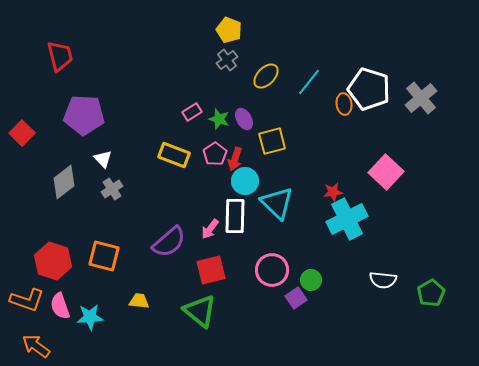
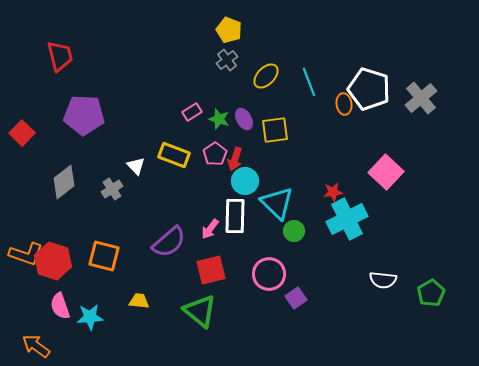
cyan line at (309, 82): rotated 60 degrees counterclockwise
yellow square at (272, 141): moved 3 px right, 11 px up; rotated 8 degrees clockwise
white triangle at (103, 159): moved 33 px right, 7 px down
pink circle at (272, 270): moved 3 px left, 4 px down
green circle at (311, 280): moved 17 px left, 49 px up
orange L-shape at (27, 300): moved 1 px left, 46 px up
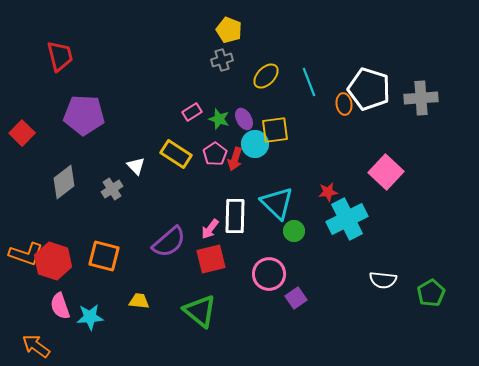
gray cross at (227, 60): moved 5 px left; rotated 20 degrees clockwise
gray cross at (421, 98): rotated 36 degrees clockwise
yellow rectangle at (174, 155): moved 2 px right, 1 px up; rotated 12 degrees clockwise
cyan circle at (245, 181): moved 10 px right, 37 px up
red star at (333, 192): moved 5 px left
red square at (211, 270): moved 11 px up
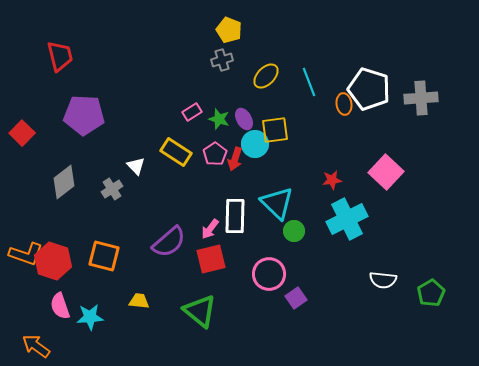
yellow rectangle at (176, 154): moved 2 px up
red star at (328, 192): moved 4 px right, 12 px up
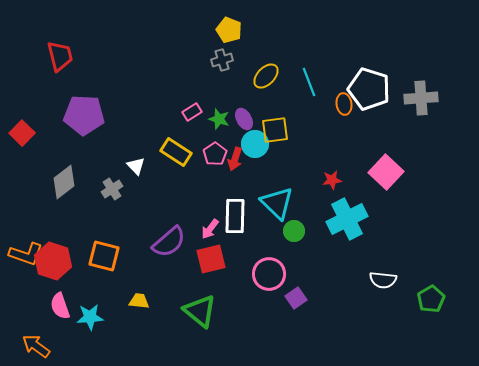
green pentagon at (431, 293): moved 6 px down
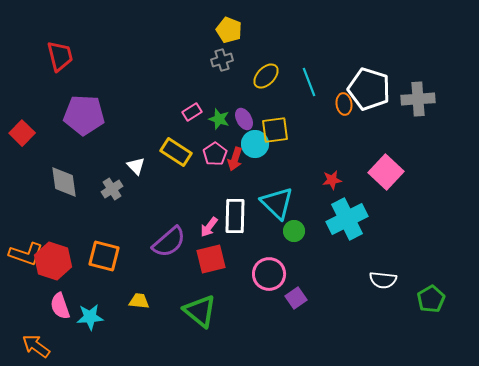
gray cross at (421, 98): moved 3 px left, 1 px down
gray diamond at (64, 182): rotated 60 degrees counterclockwise
pink arrow at (210, 229): moved 1 px left, 2 px up
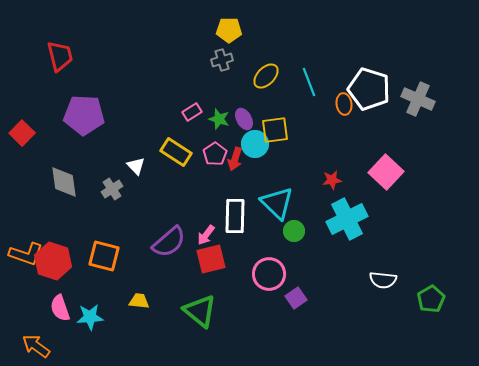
yellow pentagon at (229, 30): rotated 20 degrees counterclockwise
gray cross at (418, 99): rotated 28 degrees clockwise
pink arrow at (209, 227): moved 3 px left, 8 px down
pink semicircle at (60, 306): moved 2 px down
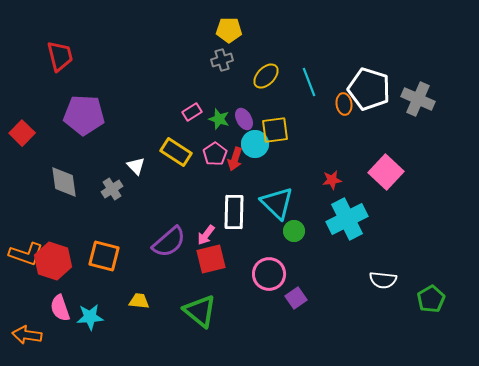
white rectangle at (235, 216): moved 1 px left, 4 px up
orange arrow at (36, 346): moved 9 px left, 11 px up; rotated 28 degrees counterclockwise
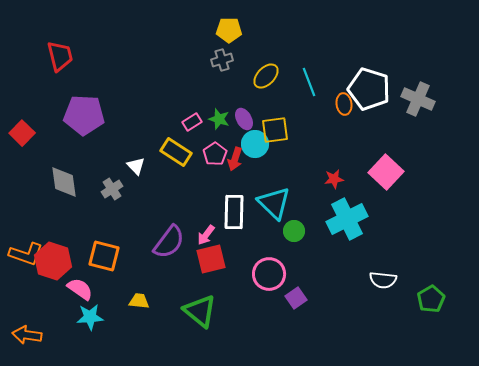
pink rectangle at (192, 112): moved 10 px down
red star at (332, 180): moved 2 px right, 1 px up
cyan triangle at (277, 203): moved 3 px left
purple semicircle at (169, 242): rotated 12 degrees counterclockwise
pink semicircle at (60, 308): moved 20 px right, 19 px up; rotated 144 degrees clockwise
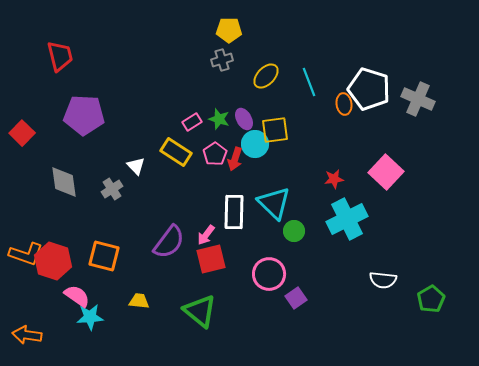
pink semicircle at (80, 289): moved 3 px left, 7 px down
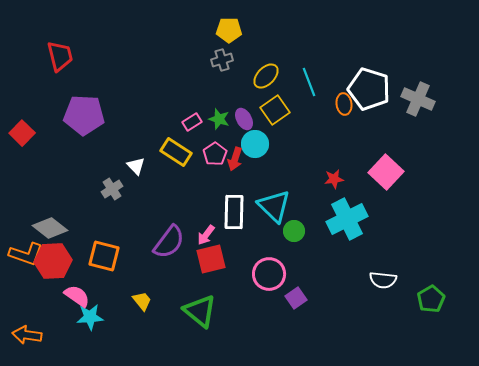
yellow square at (275, 130): moved 20 px up; rotated 28 degrees counterclockwise
gray diamond at (64, 182): moved 14 px left, 46 px down; rotated 44 degrees counterclockwise
cyan triangle at (274, 203): moved 3 px down
red hexagon at (53, 261): rotated 21 degrees counterclockwise
yellow trapezoid at (139, 301): moved 3 px right; rotated 45 degrees clockwise
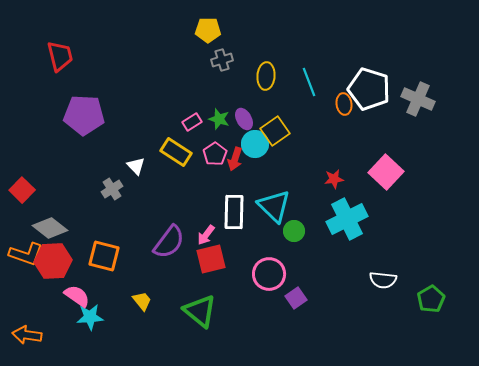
yellow pentagon at (229, 30): moved 21 px left
yellow ellipse at (266, 76): rotated 40 degrees counterclockwise
yellow square at (275, 110): moved 21 px down
red square at (22, 133): moved 57 px down
